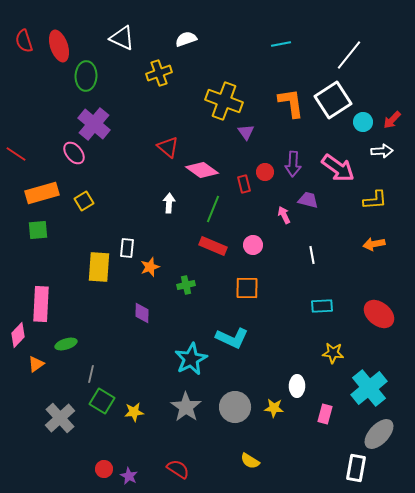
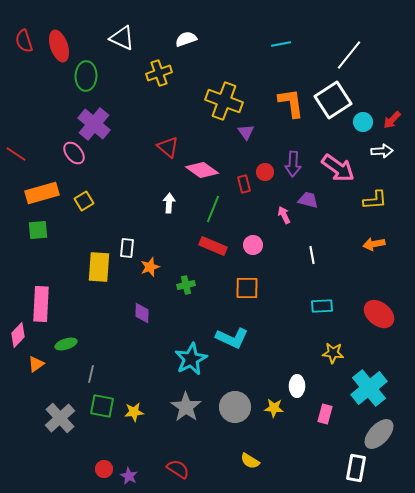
green square at (102, 401): moved 5 px down; rotated 20 degrees counterclockwise
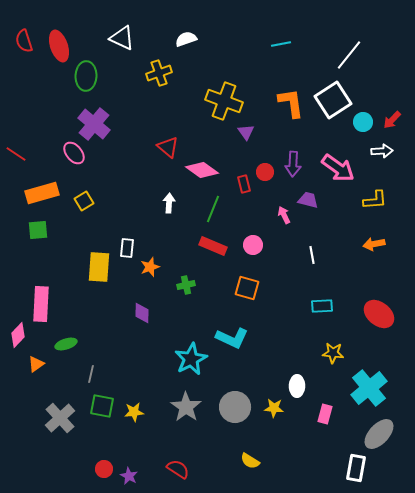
orange square at (247, 288): rotated 15 degrees clockwise
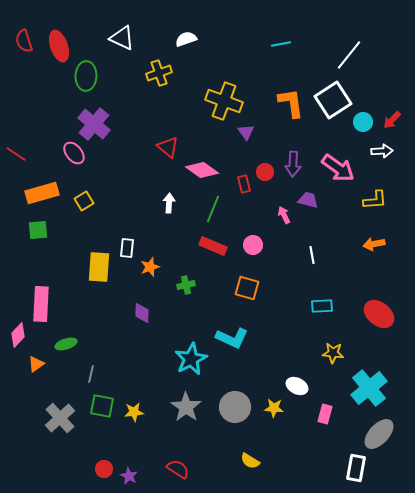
white ellipse at (297, 386): rotated 65 degrees counterclockwise
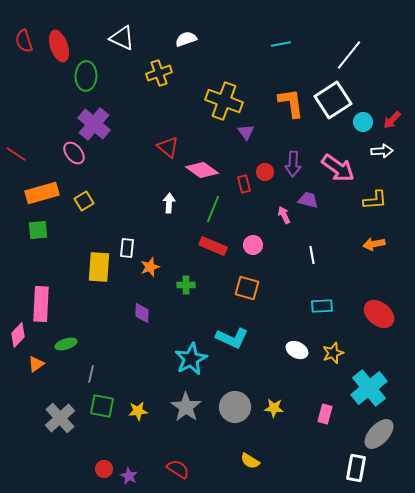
green cross at (186, 285): rotated 12 degrees clockwise
yellow star at (333, 353): rotated 25 degrees counterclockwise
white ellipse at (297, 386): moved 36 px up
yellow star at (134, 412): moved 4 px right, 1 px up
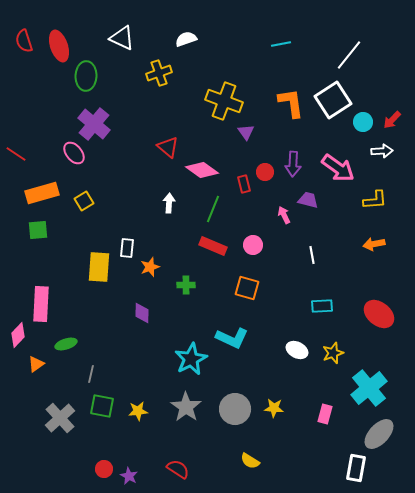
gray circle at (235, 407): moved 2 px down
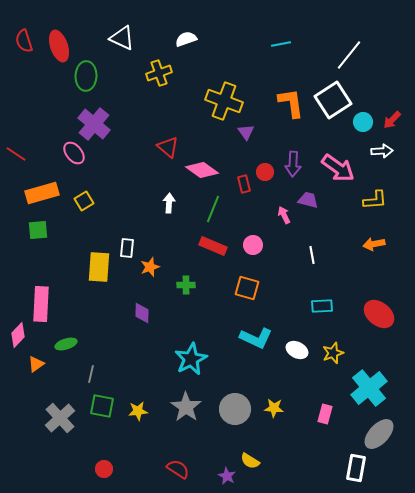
cyan L-shape at (232, 338): moved 24 px right
purple star at (129, 476): moved 98 px right
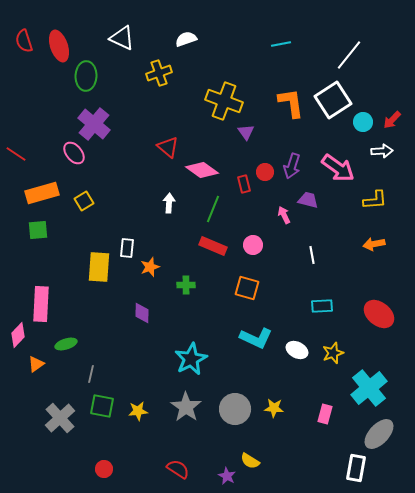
purple arrow at (293, 164): moved 1 px left, 2 px down; rotated 15 degrees clockwise
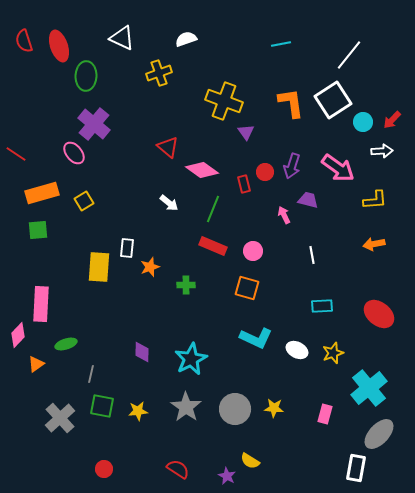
white arrow at (169, 203): rotated 126 degrees clockwise
pink circle at (253, 245): moved 6 px down
purple diamond at (142, 313): moved 39 px down
